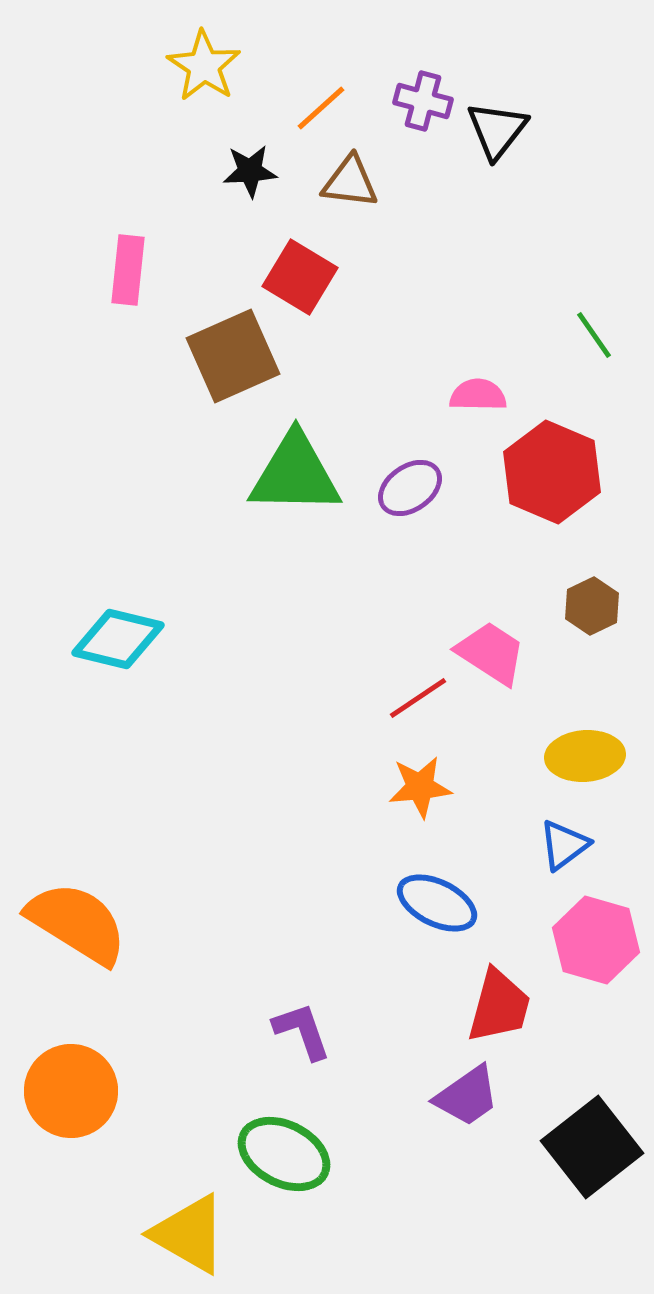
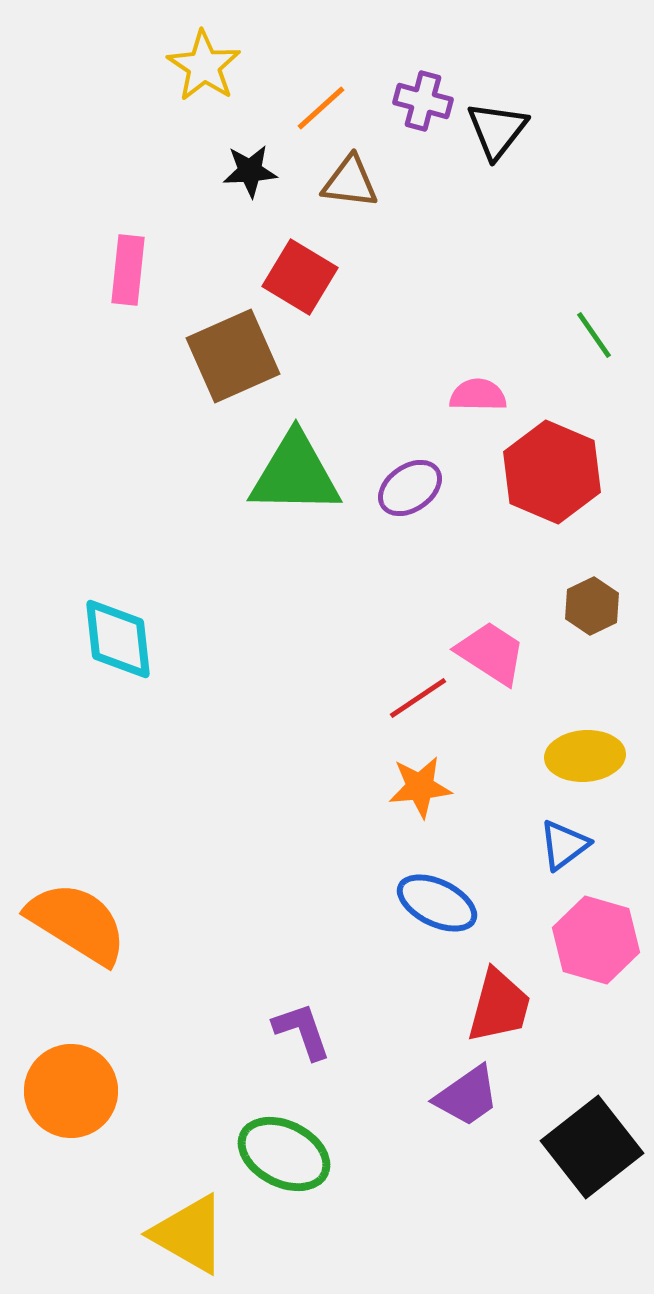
cyan diamond: rotated 70 degrees clockwise
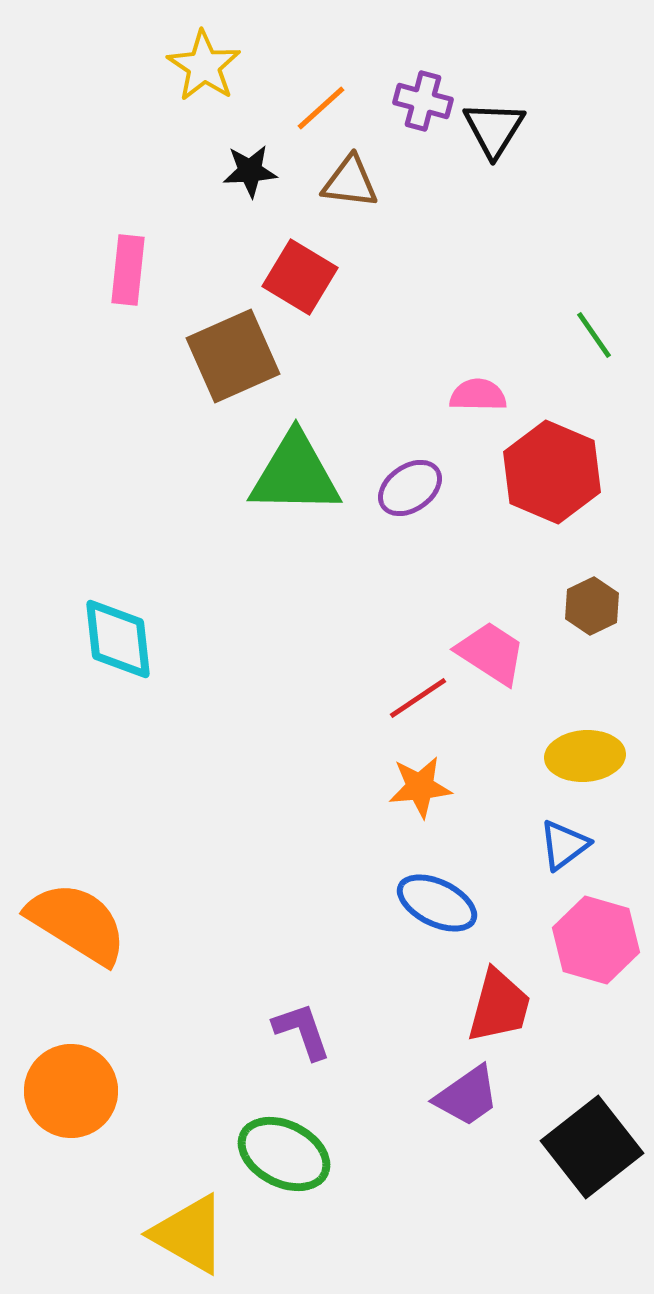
black triangle: moved 3 px left, 1 px up; rotated 6 degrees counterclockwise
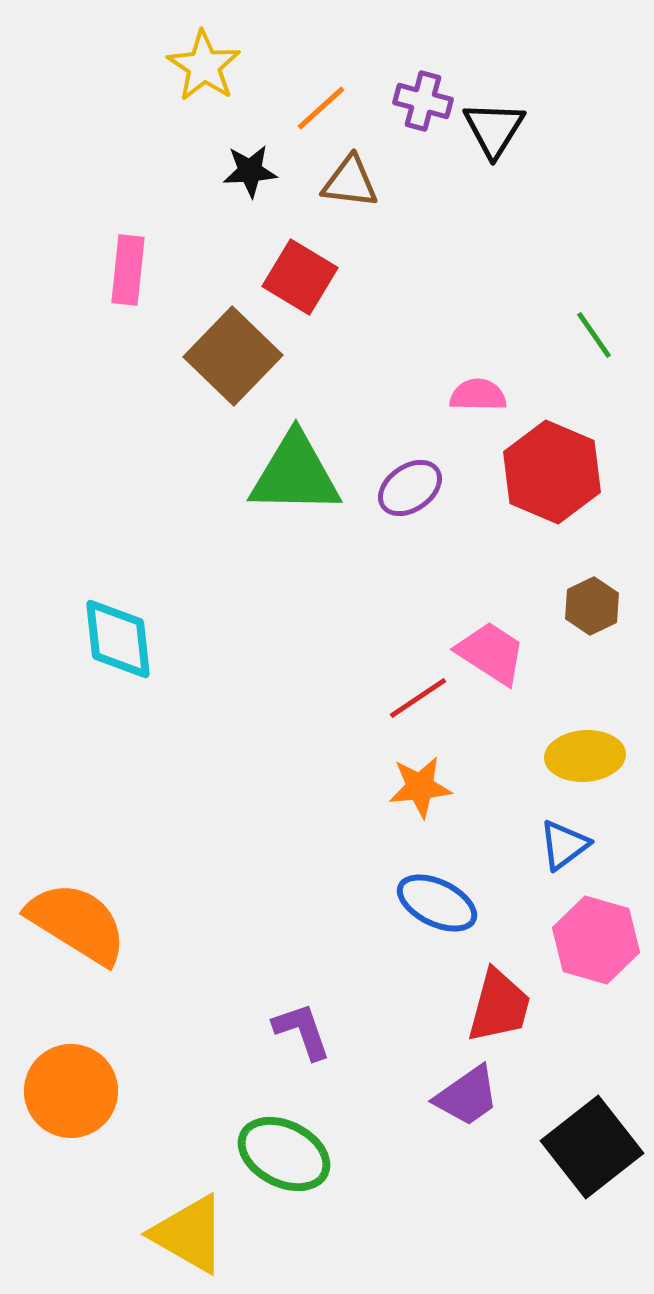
brown square: rotated 22 degrees counterclockwise
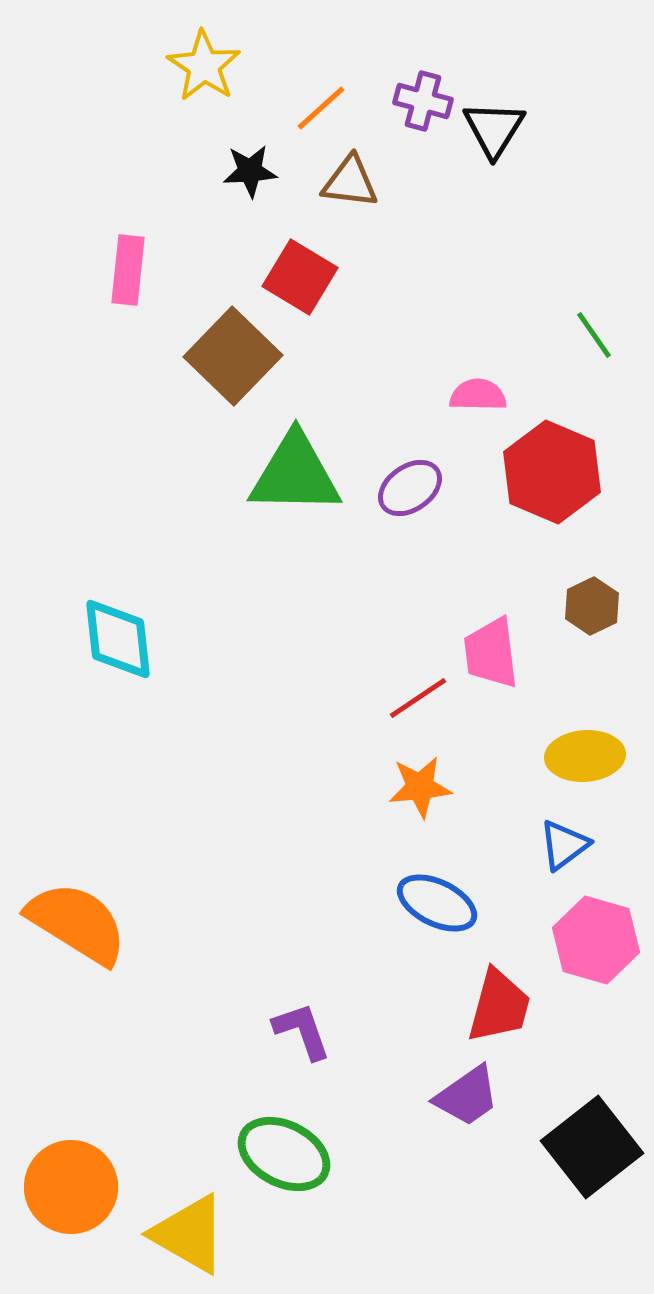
pink trapezoid: rotated 130 degrees counterclockwise
orange circle: moved 96 px down
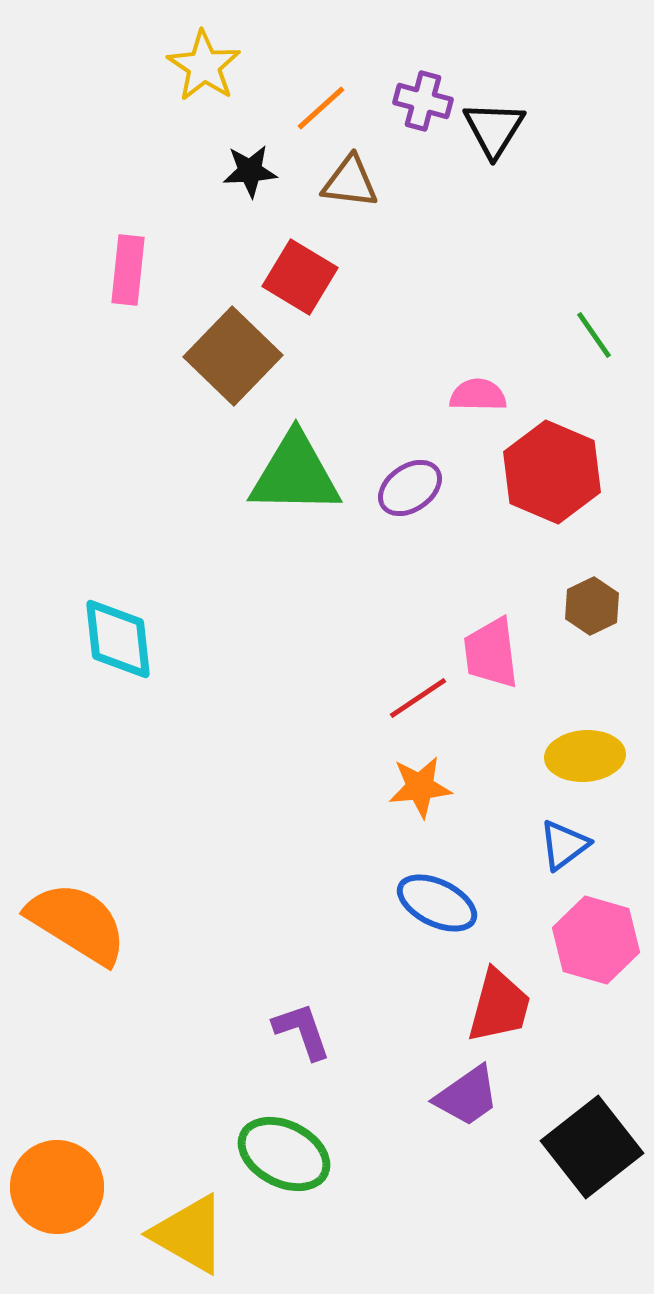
orange circle: moved 14 px left
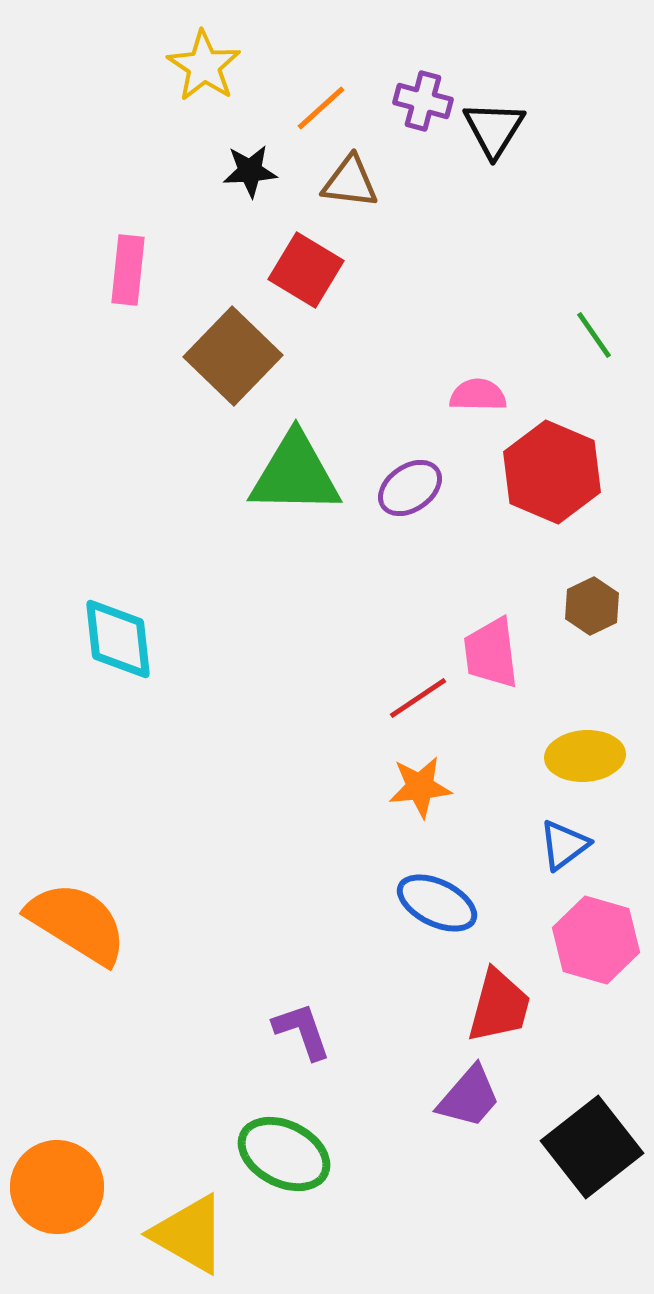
red square: moved 6 px right, 7 px up
purple trapezoid: moved 2 px right, 1 px down; rotated 14 degrees counterclockwise
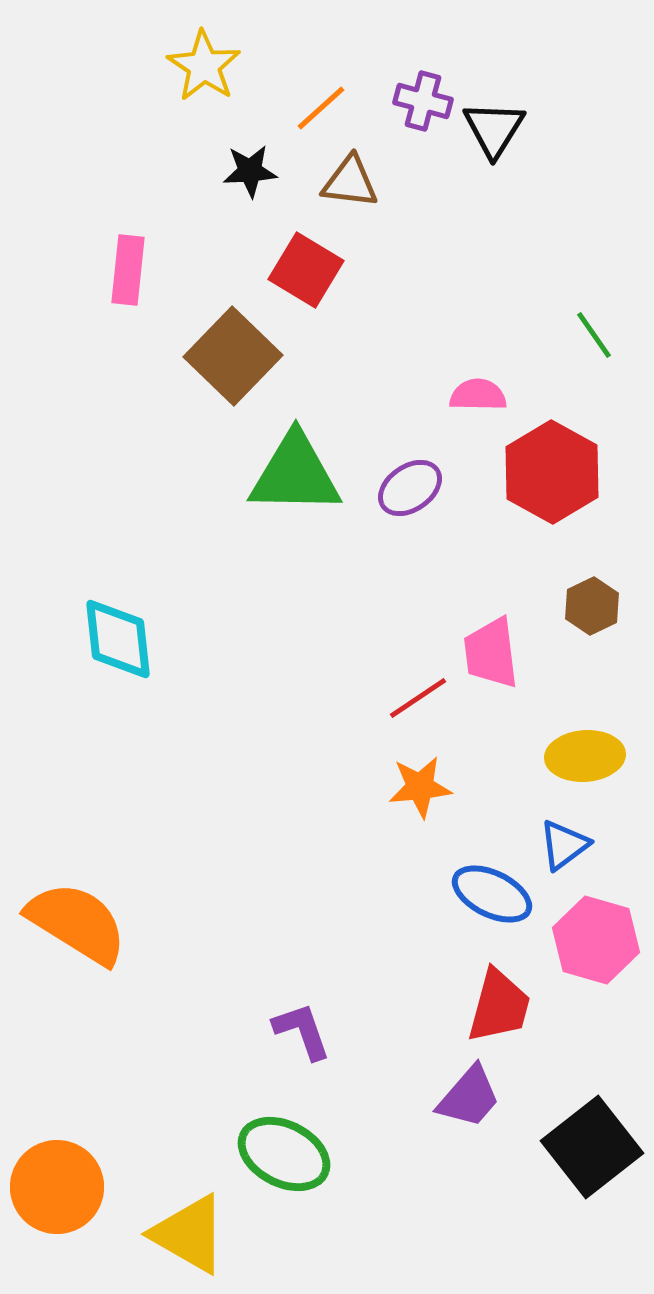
red hexagon: rotated 6 degrees clockwise
blue ellipse: moved 55 px right, 9 px up
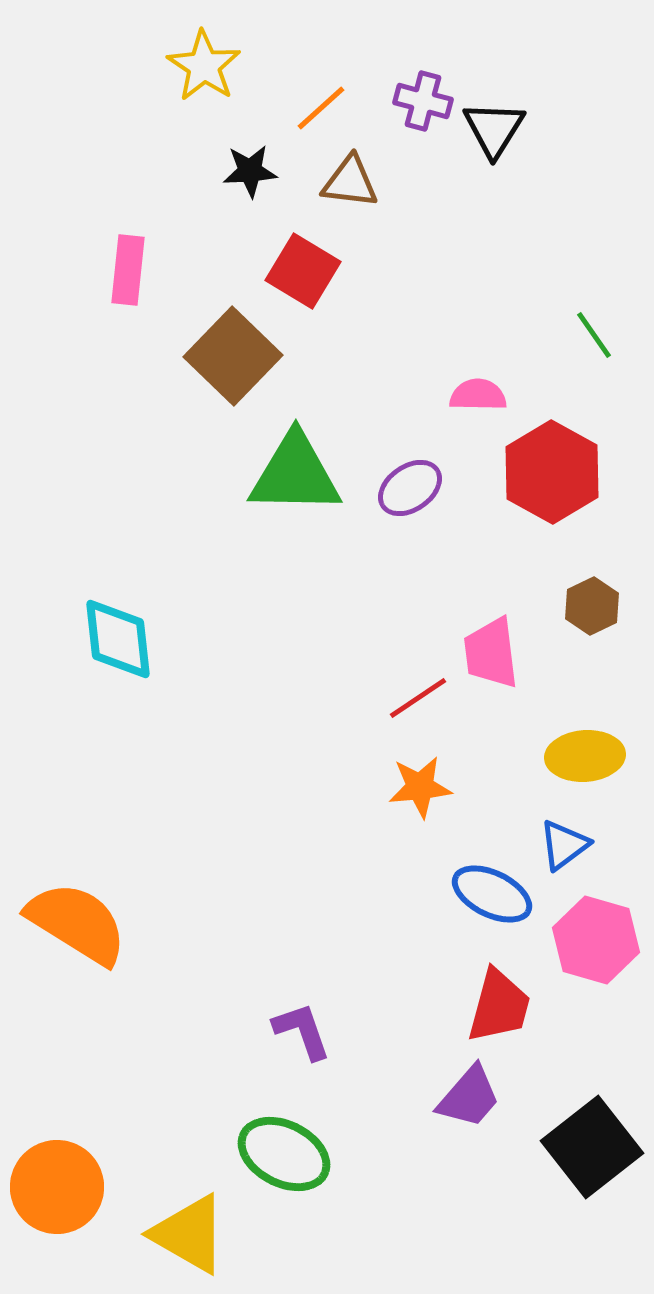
red square: moved 3 px left, 1 px down
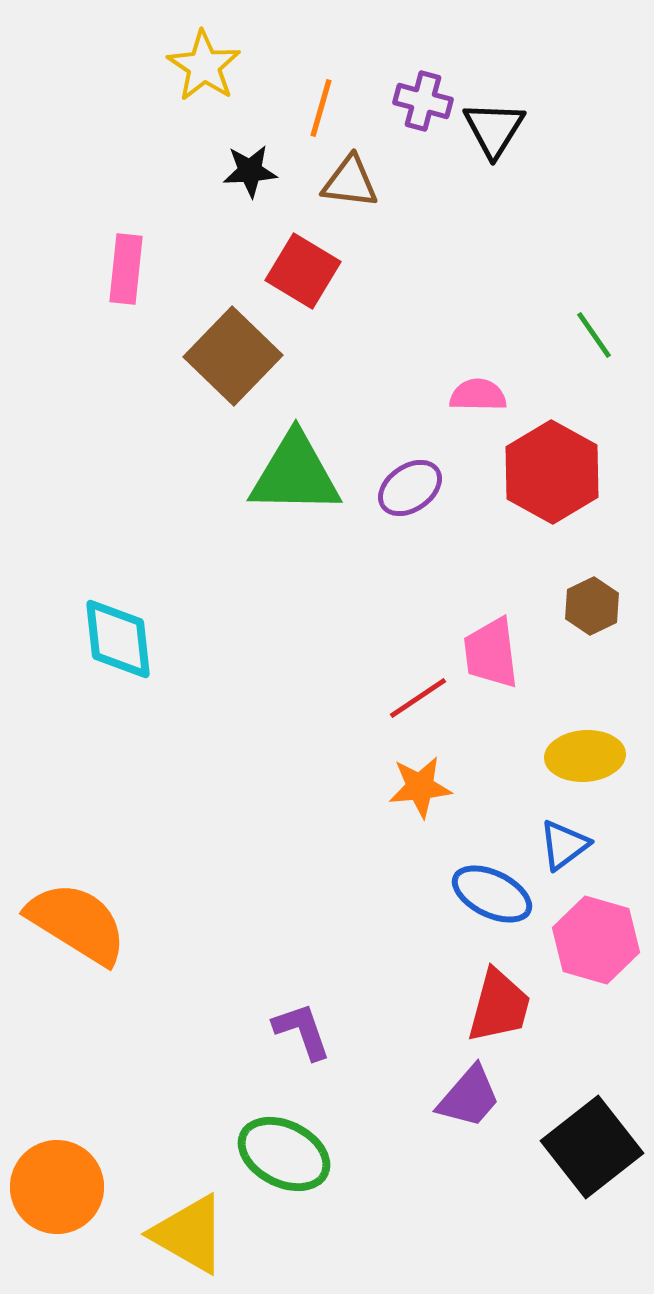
orange line: rotated 32 degrees counterclockwise
pink rectangle: moved 2 px left, 1 px up
